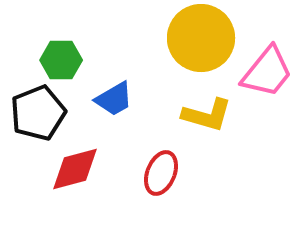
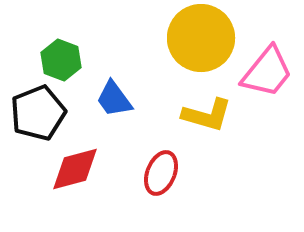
green hexagon: rotated 21 degrees clockwise
blue trapezoid: rotated 84 degrees clockwise
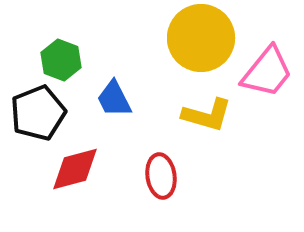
blue trapezoid: rotated 9 degrees clockwise
red ellipse: moved 3 px down; rotated 30 degrees counterclockwise
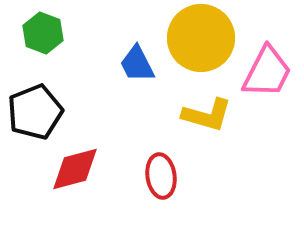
green hexagon: moved 18 px left, 27 px up
pink trapezoid: rotated 12 degrees counterclockwise
blue trapezoid: moved 23 px right, 35 px up
black pentagon: moved 3 px left, 1 px up
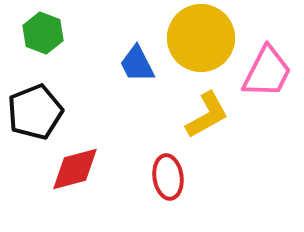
yellow L-shape: rotated 45 degrees counterclockwise
red ellipse: moved 7 px right, 1 px down
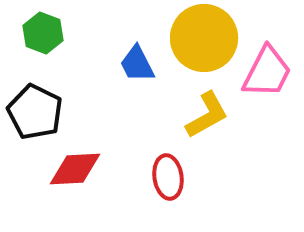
yellow circle: moved 3 px right
black pentagon: rotated 24 degrees counterclockwise
red diamond: rotated 12 degrees clockwise
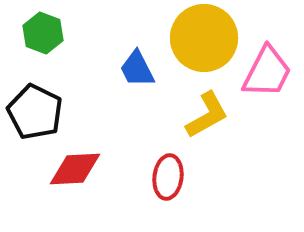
blue trapezoid: moved 5 px down
red ellipse: rotated 15 degrees clockwise
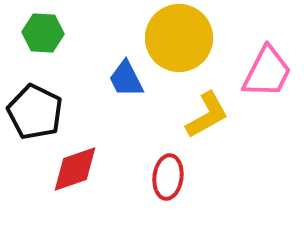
green hexagon: rotated 18 degrees counterclockwise
yellow circle: moved 25 px left
blue trapezoid: moved 11 px left, 10 px down
red diamond: rotated 16 degrees counterclockwise
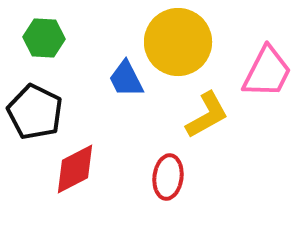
green hexagon: moved 1 px right, 5 px down
yellow circle: moved 1 px left, 4 px down
red diamond: rotated 8 degrees counterclockwise
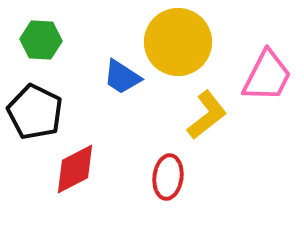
green hexagon: moved 3 px left, 2 px down
pink trapezoid: moved 4 px down
blue trapezoid: moved 4 px left, 2 px up; rotated 30 degrees counterclockwise
yellow L-shape: rotated 9 degrees counterclockwise
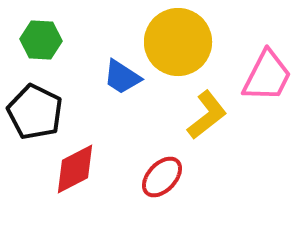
red ellipse: moved 6 px left; rotated 36 degrees clockwise
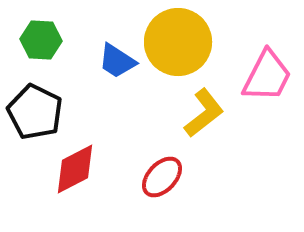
blue trapezoid: moved 5 px left, 16 px up
yellow L-shape: moved 3 px left, 2 px up
